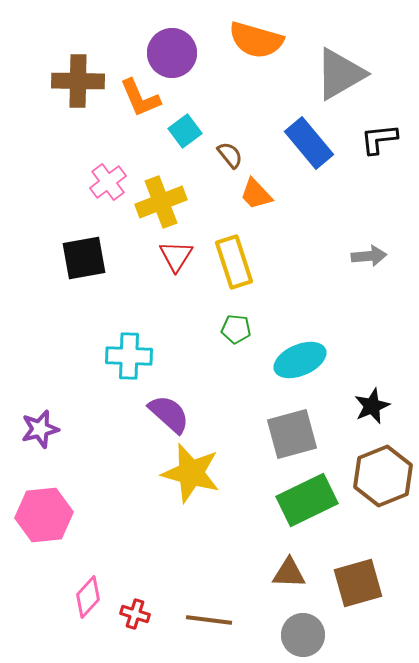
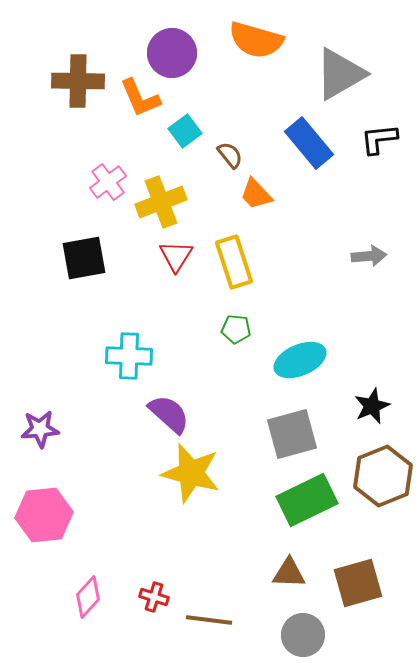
purple star: rotated 9 degrees clockwise
red cross: moved 19 px right, 17 px up
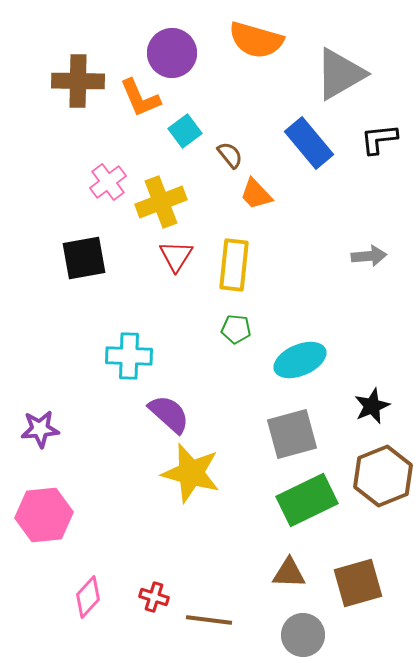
yellow rectangle: moved 3 px down; rotated 24 degrees clockwise
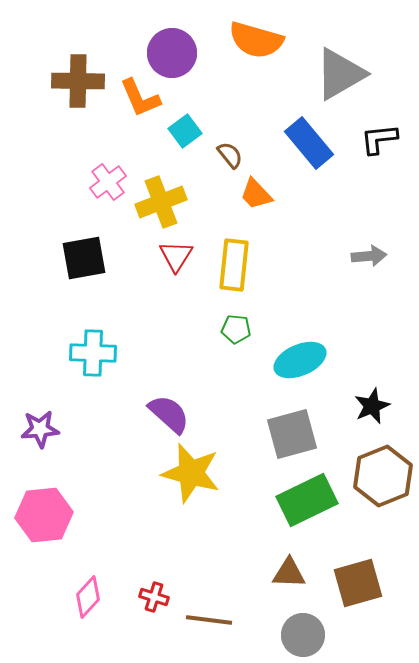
cyan cross: moved 36 px left, 3 px up
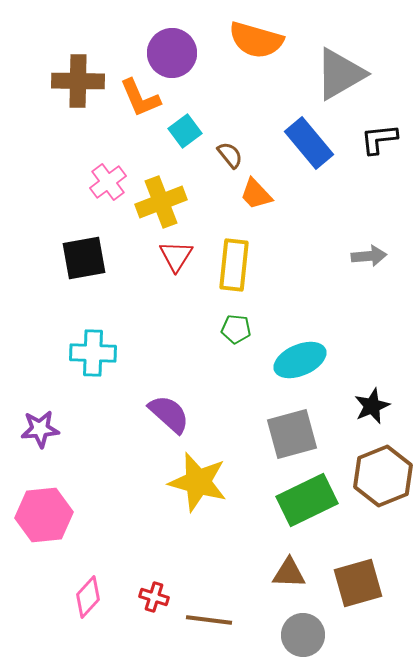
yellow star: moved 7 px right, 9 px down
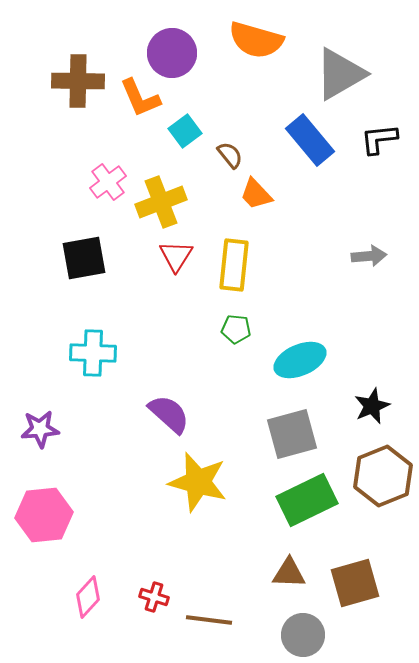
blue rectangle: moved 1 px right, 3 px up
brown square: moved 3 px left
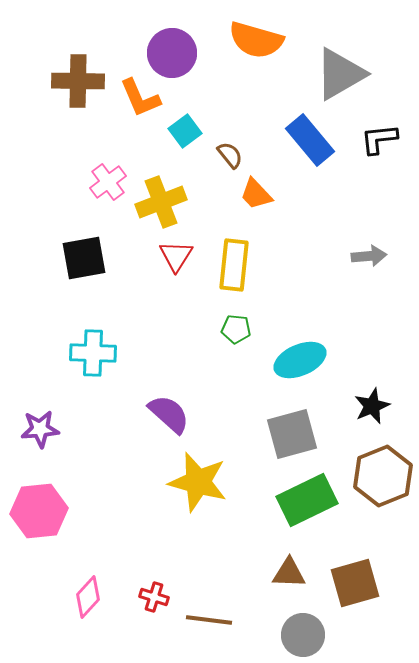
pink hexagon: moved 5 px left, 4 px up
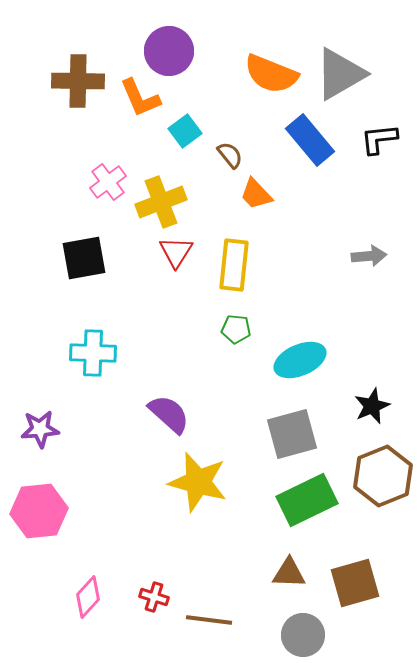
orange semicircle: moved 15 px right, 34 px down; rotated 6 degrees clockwise
purple circle: moved 3 px left, 2 px up
red triangle: moved 4 px up
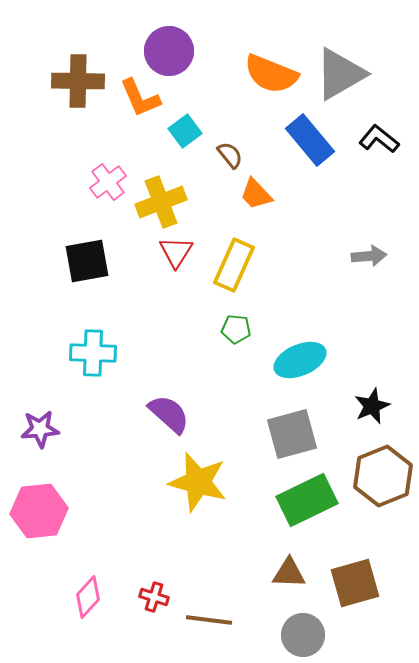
black L-shape: rotated 45 degrees clockwise
black square: moved 3 px right, 3 px down
yellow rectangle: rotated 18 degrees clockwise
